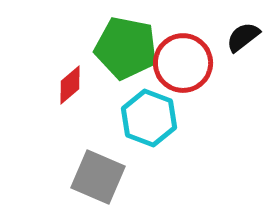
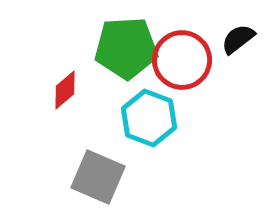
black semicircle: moved 5 px left, 2 px down
green pentagon: rotated 14 degrees counterclockwise
red circle: moved 1 px left, 3 px up
red diamond: moved 5 px left, 5 px down
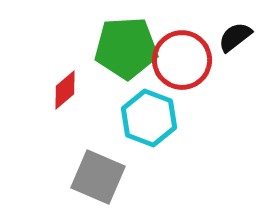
black semicircle: moved 3 px left, 2 px up
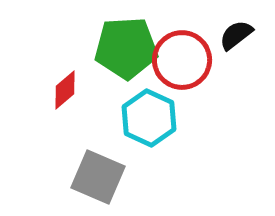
black semicircle: moved 1 px right, 2 px up
cyan hexagon: rotated 4 degrees clockwise
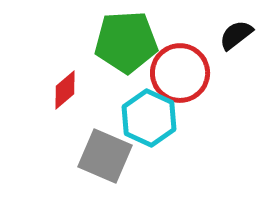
green pentagon: moved 6 px up
red circle: moved 2 px left, 13 px down
gray square: moved 7 px right, 21 px up
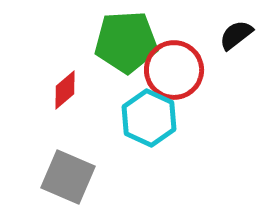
red circle: moved 6 px left, 3 px up
gray square: moved 37 px left, 21 px down
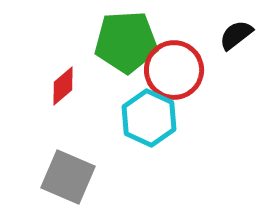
red diamond: moved 2 px left, 4 px up
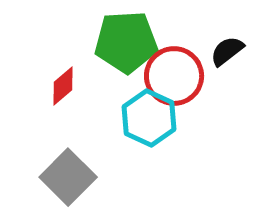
black semicircle: moved 9 px left, 16 px down
red circle: moved 6 px down
gray square: rotated 22 degrees clockwise
